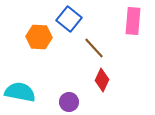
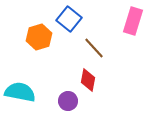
pink rectangle: rotated 12 degrees clockwise
orange hexagon: rotated 20 degrees counterclockwise
red diamond: moved 14 px left; rotated 15 degrees counterclockwise
purple circle: moved 1 px left, 1 px up
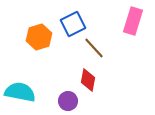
blue square: moved 4 px right, 5 px down; rotated 25 degrees clockwise
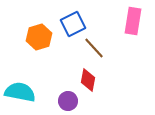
pink rectangle: rotated 8 degrees counterclockwise
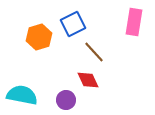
pink rectangle: moved 1 px right, 1 px down
brown line: moved 4 px down
red diamond: rotated 35 degrees counterclockwise
cyan semicircle: moved 2 px right, 3 px down
purple circle: moved 2 px left, 1 px up
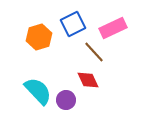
pink rectangle: moved 21 px left, 6 px down; rotated 56 degrees clockwise
cyan semicircle: moved 16 px right, 4 px up; rotated 36 degrees clockwise
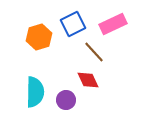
pink rectangle: moved 4 px up
cyan semicircle: moved 3 px left, 1 px down; rotated 44 degrees clockwise
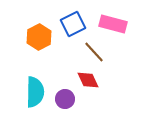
pink rectangle: rotated 40 degrees clockwise
orange hexagon: rotated 10 degrees counterclockwise
purple circle: moved 1 px left, 1 px up
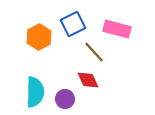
pink rectangle: moved 4 px right, 5 px down
